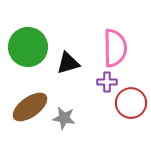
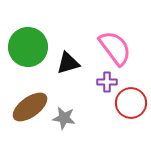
pink semicircle: rotated 36 degrees counterclockwise
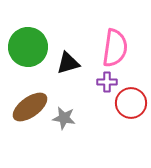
pink semicircle: rotated 45 degrees clockwise
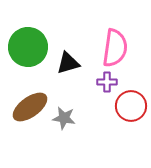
red circle: moved 3 px down
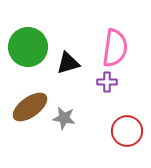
red circle: moved 4 px left, 25 px down
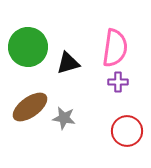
purple cross: moved 11 px right
